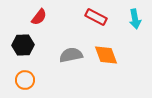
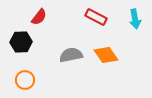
black hexagon: moved 2 px left, 3 px up
orange diamond: rotated 15 degrees counterclockwise
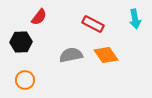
red rectangle: moved 3 px left, 7 px down
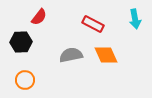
orange diamond: rotated 10 degrees clockwise
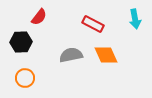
orange circle: moved 2 px up
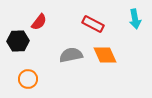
red semicircle: moved 5 px down
black hexagon: moved 3 px left, 1 px up
orange diamond: moved 1 px left
orange circle: moved 3 px right, 1 px down
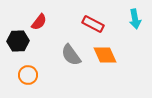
gray semicircle: rotated 115 degrees counterclockwise
orange circle: moved 4 px up
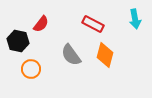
red semicircle: moved 2 px right, 2 px down
black hexagon: rotated 15 degrees clockwise
orange diamond: rotated 40 degrees clockwise
orange circle: moved 3 px right, 6 px up
